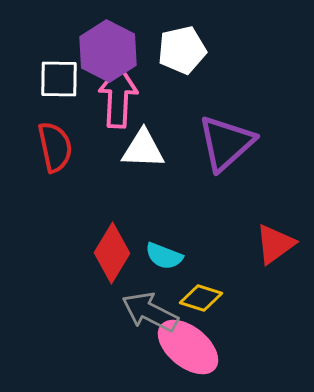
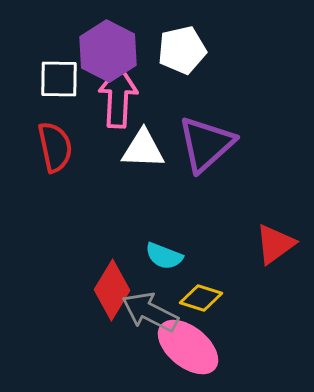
purple triangle: moved 20 px left, 1 px down
red diamond: moved 37 px down
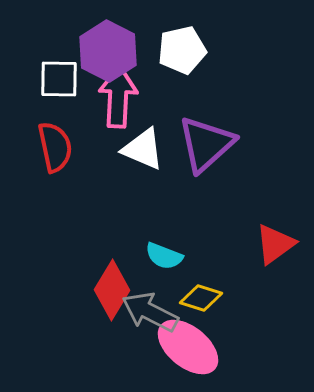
white triangle: rotated 21 degrees clockwise
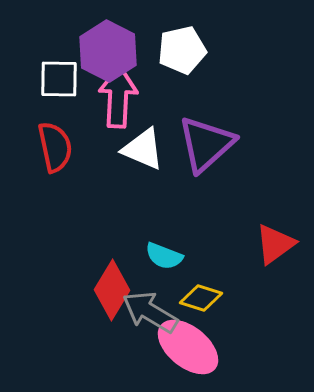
gray arrow: rotated 4 degrees clockwise
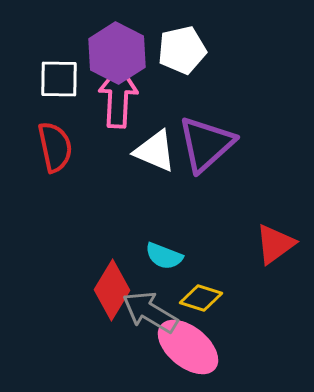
purple hexagon: moved 9 px right, 2 px down
white triangle: moved 12 px right, 2 px down
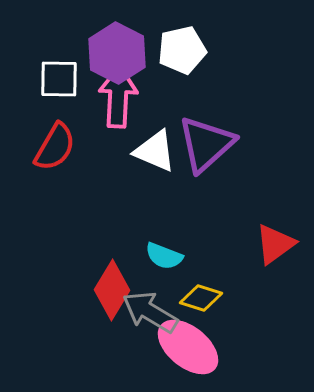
red semicircle: rotated 42 degrees clockwise
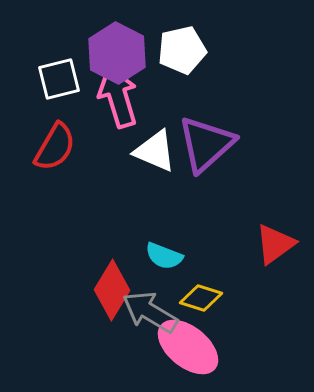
white square: rotated 15 degrees counterclockwise
pink arrow: rotated 20 degrees counterclockwise
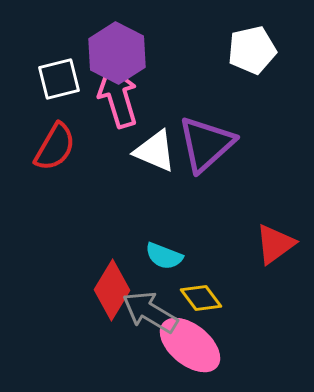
white pentagon: moved 70 px right
yellow diamond: rotated 36 degrees clockwise
pink ellipse: moved 2 px right, 2 px up
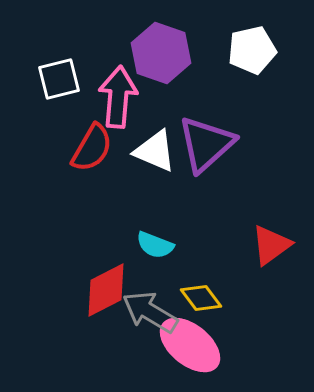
purple hexagon: moved 44 px right; rotated 8 degrees counterclockwise
pink arrow: rotated 22 degrees clockwise
red semicircle: moved 37 px right, 1 px down
red triangle: moved 4 px left, 1 px down
cyan semicircle: moved 9 px left, 11 px up
red diamond: moved 6 px left; rotated 32 degrees clockwise
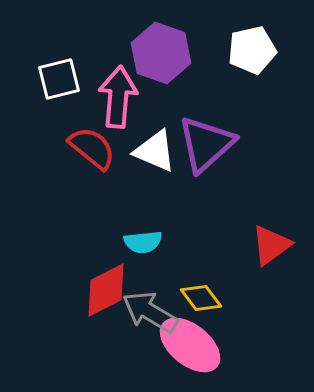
red semicircle: rotated 81 degrees counterclockwise
cyan semicircle: moved 12 px left, 3 px up; rotated 27 degrees counterclockwise
